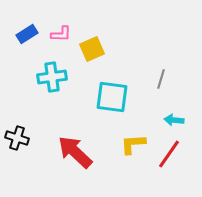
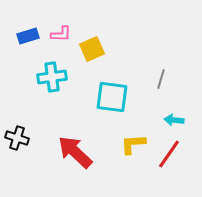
blue rectangle: moved 1 px right, 2 px down; rotated 15 degrees clockwise
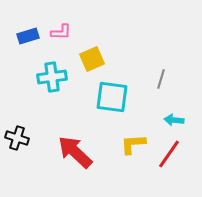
pink L-shape: moved 2 px up
yellow square: moved 10 px down
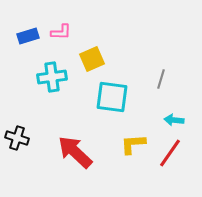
red line: moved 1 px right, 1 px up
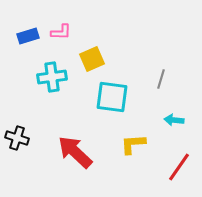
red line: moved 9 px right, 14 px down
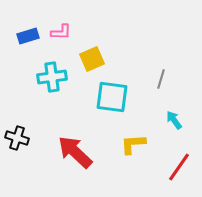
cyan arrow: rotated 48 degrees clockwise
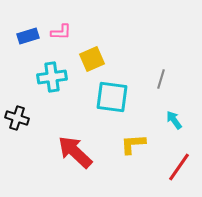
black cross: moved 20 px up
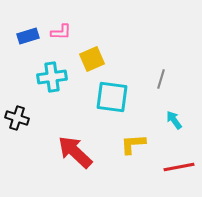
red line: rotated 44 degrees clockwise
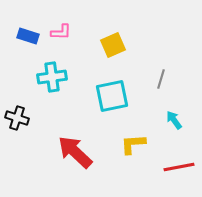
blue rectangle: rotated 35 degrees clockwise
yellow square: moved 21 px right, 14 px up
cyan square: moved 1 px up; rotated 20 degrees counterclockwise
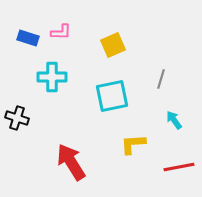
blue rectangle: moved 2 px down
cyan cross: rotated 8 degrees clockwise
red arrow: moved 4 px left, 10 px down; rotated 15 degrees clockwise
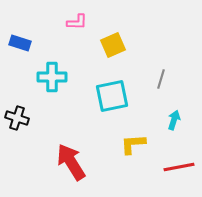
pink L-shape: moved 16 px right, 10 px up
blue rectangle: moved 8 px left, 5 px down
cyan arrow: rotated 54 degrees clockwise
